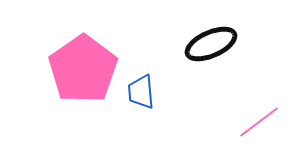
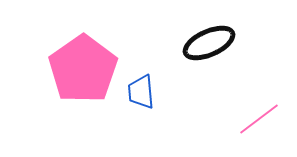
black ellipse: moved 2 px left, 1 px up
pink line: moved 3 px up
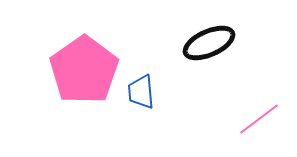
pink pentagon: moved 1 px right, 1 px down
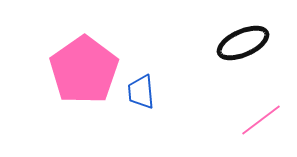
black ellipse: moved 34 px right
pink line: moved 2 px right, 1 px down
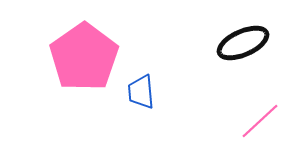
pink pentagon: moved 13 px up
pink line: moved 1 px left, 1 px down; rotated 6 degrees counterclockwise
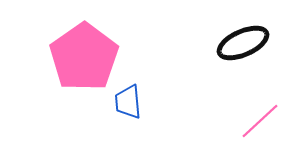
blue trapezoid: moved 13 px left, 10 px down
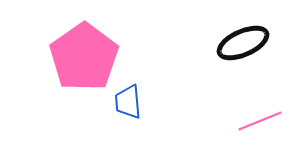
pink line: rotated 21 degrees clockwise
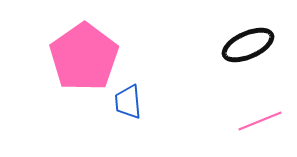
black ellipse: moved 5 px right, 2 px down
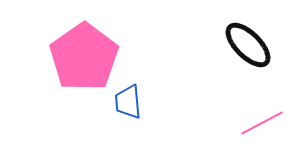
black ellipse: rotated 69 degrees clockwise
pink line: moved 2 px right, 2 px down; rotated 6 degrees counterclockwise
